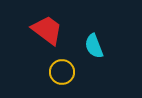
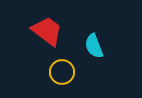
red trapezoid: moved 1 px down
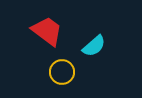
cyan semicircle: rotated 110 degrees counterclockwise
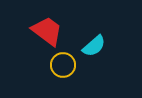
yellow circle: moved 1 px right, 7 px up
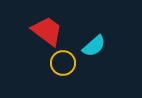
yellow circle: moved 2 px up
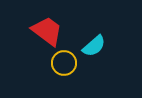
yellow circle: moved 1 px right
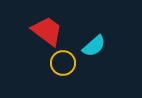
yellow circle: moved 1 px left
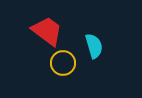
cyan semicircle: rotated 65 degrees counterclockwise
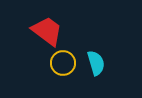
cyan semicircle: moved 2 px right, 17 px down
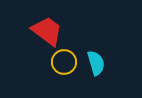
yellow circle: moved 1 px right, 1 px up
